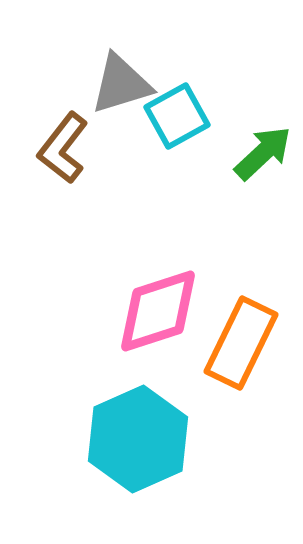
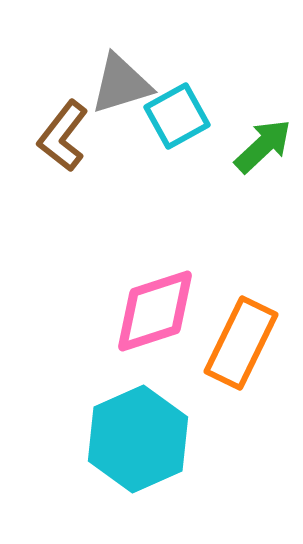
brown L-shape: moved 12 px up
green arrow: moved 7 px up
pink diamond: moved 3 px left
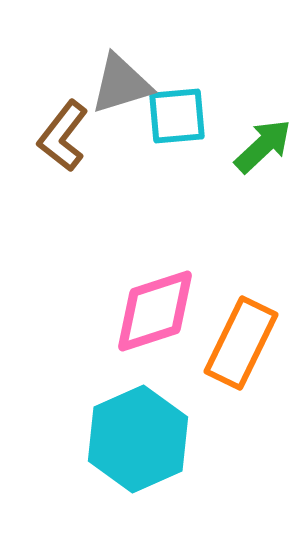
cyan square: rotated 24 degrees clockwise
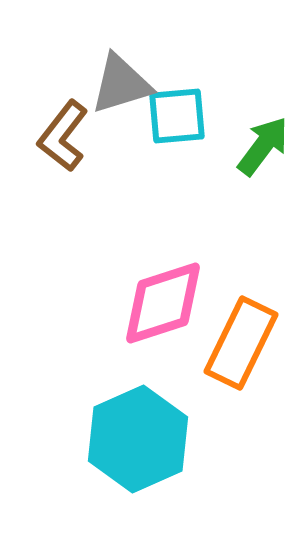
green arrow: rotated 10 degrees counterclockwise
pink diamond: moved 8 px right, 8 px up
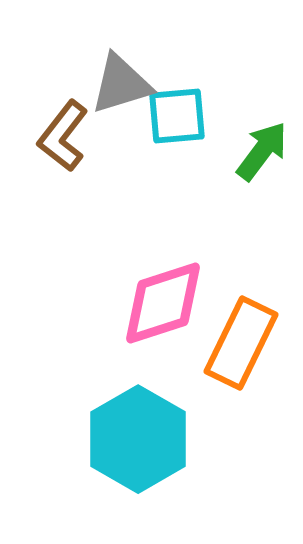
green arrow: moved 1 px left, 5 px down
cyan hexagon: rotated 6 degrees counterclockwise
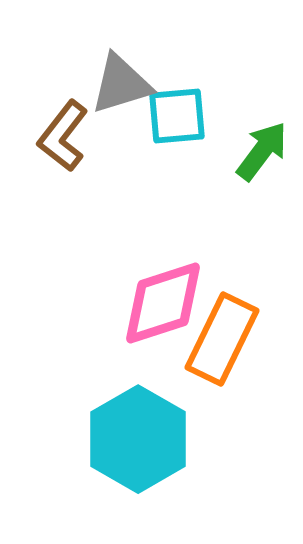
orange rectangle: moved 19 px left, 4 px up
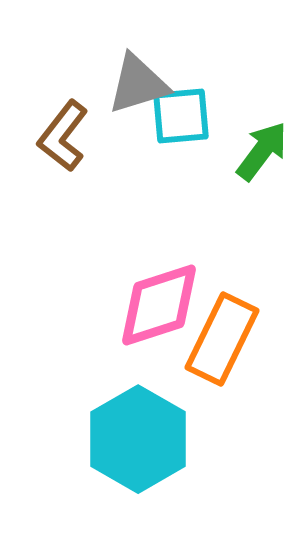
gray triangle: moved 17 px right
cyan square: moved 4 px right
pink diamond: moved 4 px left, 2 px down
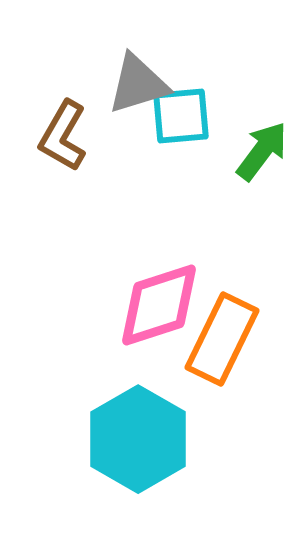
brown L-shape: rotated 8 degrees counterclockwise
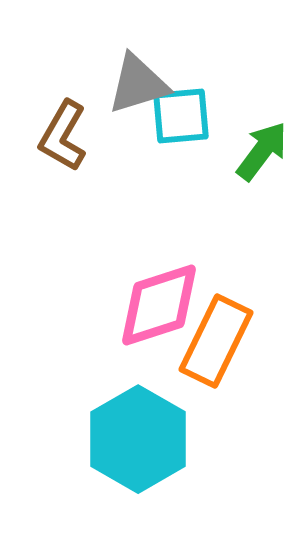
orange rectangle: moved 6 px left, 2 px down
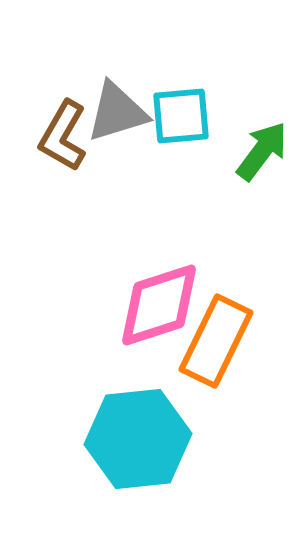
gray triangle: moved 21 px left, 28 px down
cyan hexagon: rotated 24 degrees clockwise
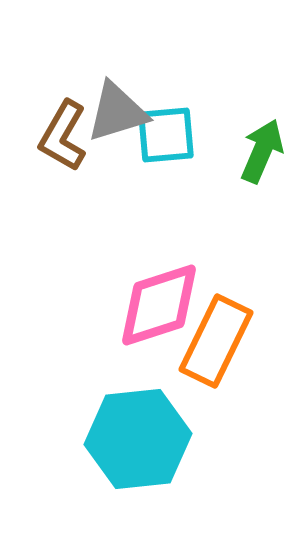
cyan square: moved 15 px left, 19 px down
green arrow: rotated 14 degrees counterclockwise
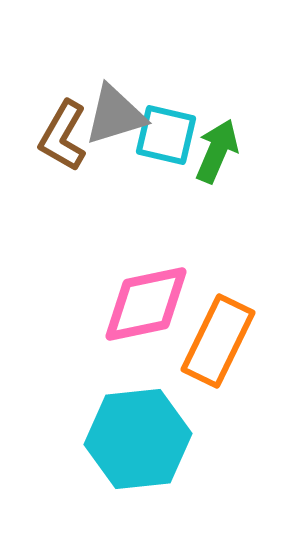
gray triangle: moved 2 px left, 3 px down
cyan square: rotated 18 degrees clockwise
green arrow: moved 45 px left
pink diamond: moved 13 px left, 1 px up; rotated 6 degrees clockwise
orange rectangle: moved 2 px right
